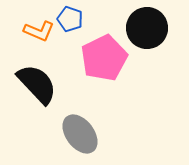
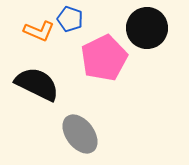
black semicircle: rotated 21 degrees counterclockwise
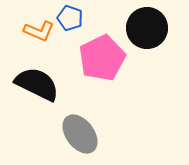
blue pentagon: moved 1 px up
pink pentagon: moved 2 px left
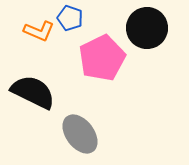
black semicircle: moved 4 px left, 8 px down
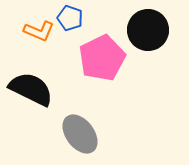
black circle: moved 1 px right, 2 px down
black semicircle: moved 2 px left, 3 px up
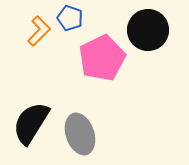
orange L-shape: rotated 68 degrees counterclockwise
black semicircle: moved 34 px down; rotated 84 degrees counterclockwise
gray ellipse: rotated 18 degrees clockwise
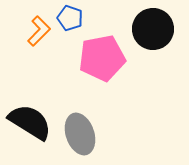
black circle: moved 5 px right, 1 px up
pink pentagon: rotated 15 degrees clockwise
black semicircle: moved 1 px left, 1 px up; rotated 90 degrees clockwise
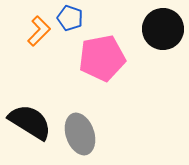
black circle: moved 10 px right
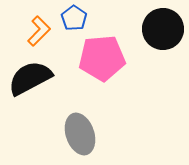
blue pentagon: moved 4 px right; rotated 15 degrees clockwise
pink pentagon: rotated 6 degrees clockwise
black semicircle: moved 44 px up; rotated 60 degrees counterclockwise
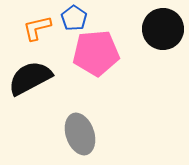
orange L-shape: moved 2 px left, 3 px up; rotated 148 degrees counterclockwise
pink pentagon: moved 6 px left, 5 px up
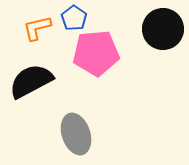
black semicircle: moved 1 px right, 3 px down
gray ellipse: moved 4 px left
